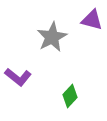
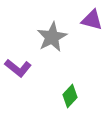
purple L-shape: moved 9 px up
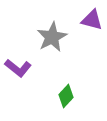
green diamond: moved 4 px left
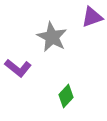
purple triangle: moved 3 px up; rotated 35 degrees counterclockwise
gray star: rotated 16 degrees counterclockwise
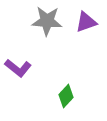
purple triangle: moved 6 px left, 5 px down
gray star: moved 5 px left, 16 px up; rotated 24 degrees counterclockwise
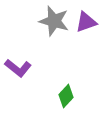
gray star: moved 7 px right; rotated 12 degrees clockwise
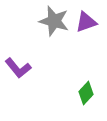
purple L-shape: rotated 12 degrees clockwise
green diamond: moved 20 px right, 3 px up
